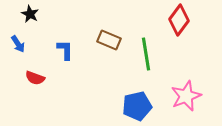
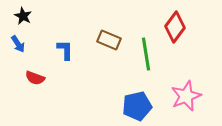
black star: moved 7 px left, 2 px down
red diamond: moved 4 px left, 7 px down
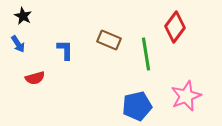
red semicircle: rotated 36 degrees counterclockwise
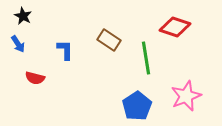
red diamond: rotated 72 degrees clockwise
brown rectangle: rotated 10 degrees clockwise
green line: moved 4 px down
red semicircle: rotated 30 degrees clockwise
blue pentagon: rotated 20 degrees counterclockwise
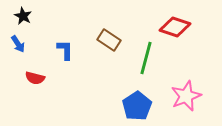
green line: rotated 24 degrees clockwise
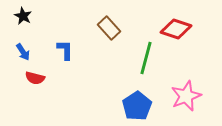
red diamond: moved 1 px right, 2 px down
brown rectangle: moved 12 px up; rotated 15 degrees clockwise
blue arrow: moved 5 px right, 8 px down
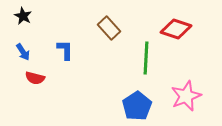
green line: rotated 12 degrees counterclockwise
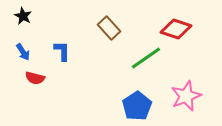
blue L-shape: moved 3 px left, 1 px down
green line: rotated 52 degrees clockwise
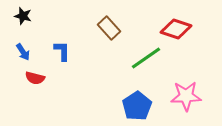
black star: rotated 12 degrees counterclockwise
pink star: rotated 20 degrees clockwise
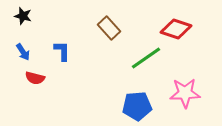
pink star: moved 1 px left, 3 px up
blue pentagon: rotated 28 degrees clockwise
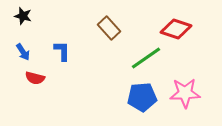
blue pentagon: moved 5 px right, 9 px up
